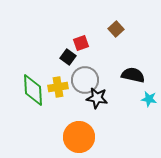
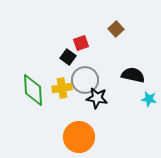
yellow cross: moved 4 px right, 1 px down
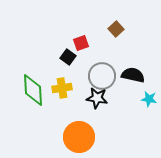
gray circle: moved 17 px right, 4 px up
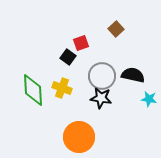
yellow cross: rotated 30 degrees clockwise
black star: moved 4 px right
